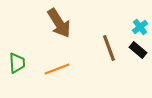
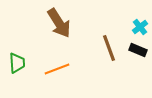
black rectangle: rotated 18 degrees counterclockwise
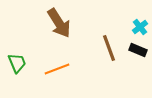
green trapezoid: rotated 20 degrees counterclockwise
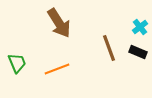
black rectangle: moved 2 px down
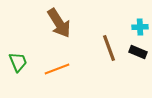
cyan cross: rotated 35 degrees clockwise
green trapezoid: moved 1 px right, 1 px up
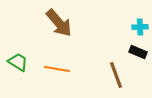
brown arrow: rotated 8 degrees counterclockwise
brown line: moved 7 px right, 27 px down
green trapezoid: rotated 35 degrees counterclockwise
orange line: rotated 30 degrees clockwise
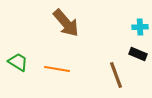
brown arrow: moved 7 px right
black rectangle: moved 2 px down
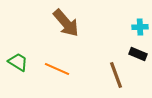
orange line: rotated 15 degrees clockwise
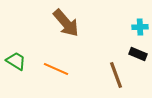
green trapezoid: moved 2 px left, 1 px up
orange line: moved 1 px left
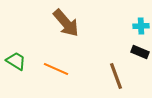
cyan cross: moved 1 px right, 1 px up
black rectangle: moved 2 px right, 2 px up
brown line: moved 1 px down
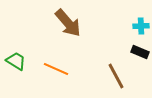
brown arrow: moved 2 px right
brown line: rotated 8 degrees counterclockwise
